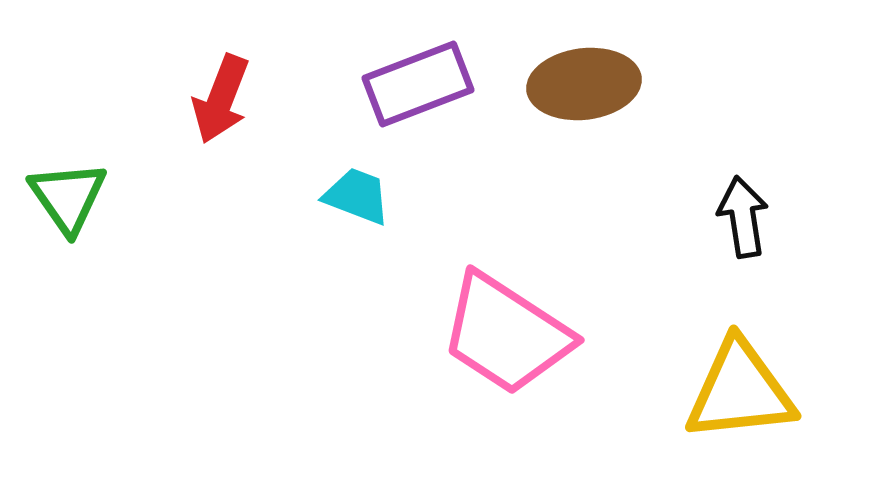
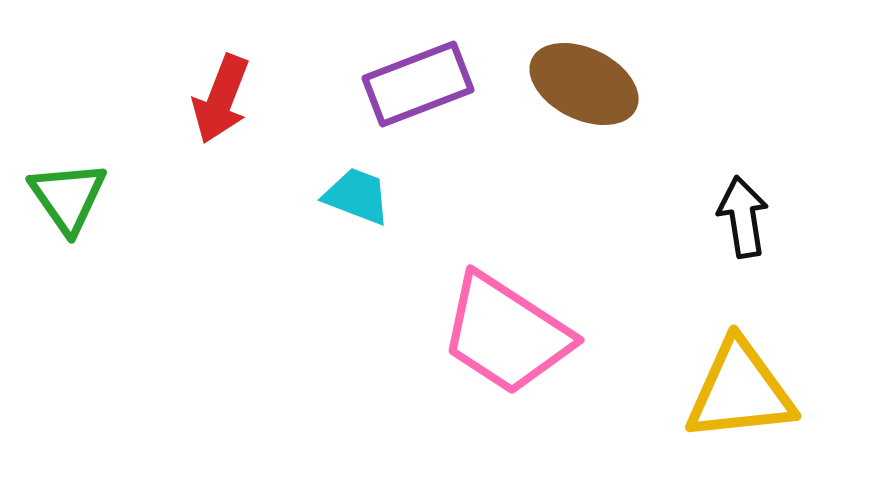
brown ellipse: rotated 33 degrees clockwise
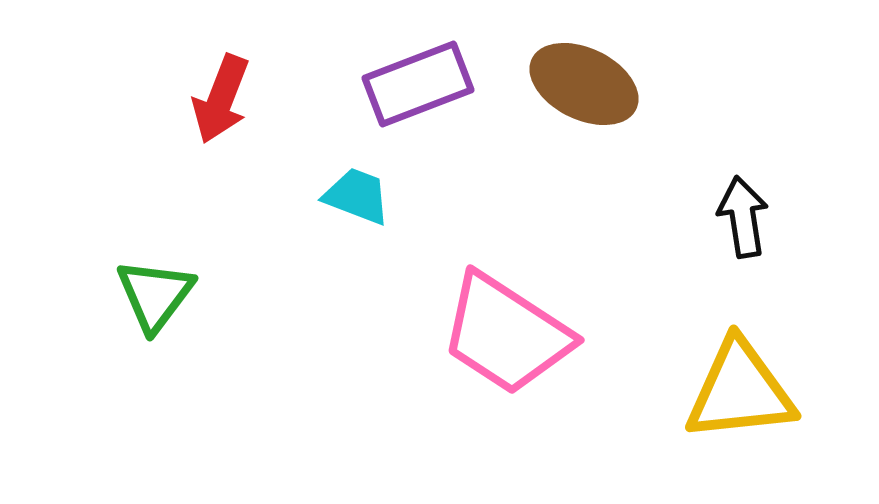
green triangle: moved 87 px right, 98 px down; rotated 12 degrees clockwise
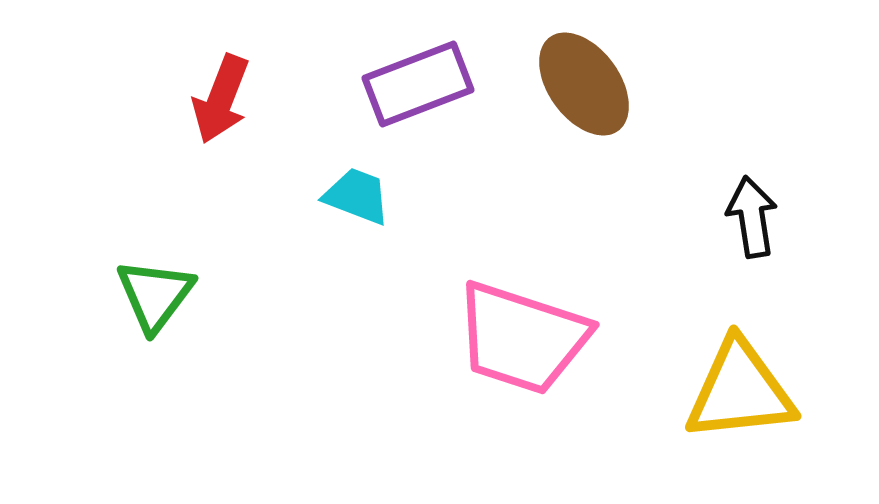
brown ellipse: rotated 28 degrees clockwise
black arrow: moved 9 px right
pink trapezoid: moved 16 px right, 4 px down; rotated 15 degrees counterclockwise
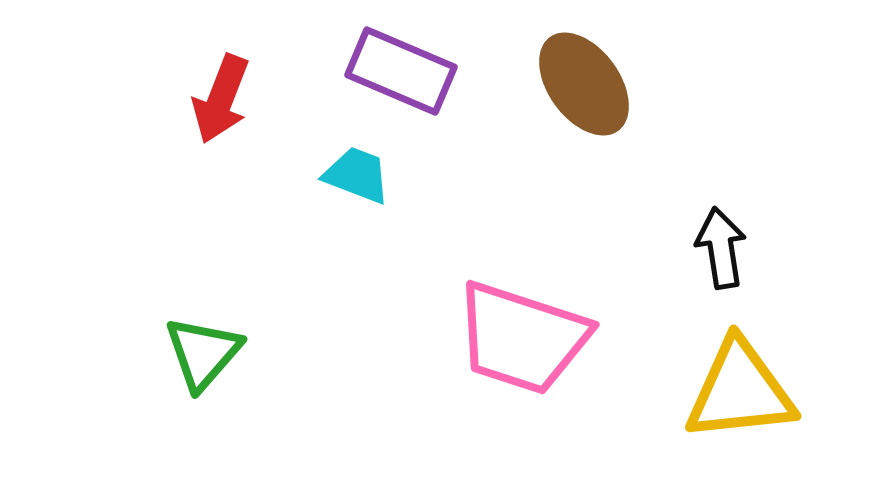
purple rectangle: moved 17 px left, 13 px up; rotated 44 degrees clockwise
cyan trapezoid: moved 21 px up
black arrow: moved 31 px left, 31 px down
green triangle: moved 48 px right, 58 px down; rotated 4 degrees clockwise
